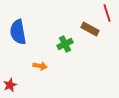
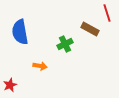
blue semicircle: moved 2 px right
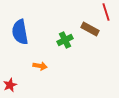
red line: moved 1 px left, 1 px up
green cross: moved 4 px up
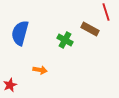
blue semicircle: moved 1 px down; rotated 25 degrees clockwise
green cross: rotated 35 degrees counterclockwise
orange arrow: moved 4 px down
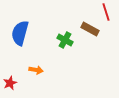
orange arrow: moved 4 px left
red star: moved 2 px up
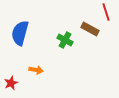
red star: moved 1 px right
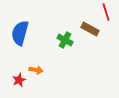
red star: moved 8 px right, 3 px up
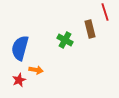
red line: moved 1 px left
brown rectangle: rotated 48 degrees clockwise
blue semicircle: moved 15 px down
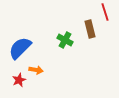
blue semicircle: rotated 30 degrees clockwise
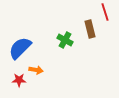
red star: rotated 24 degrees clockwise
